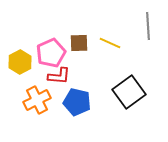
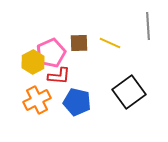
yellow hexagon: moved 13 px right
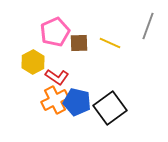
gray line: rotated 24 degrees clockwise
pink pentagon: moved 4 px right, 21 px up
red L-shape: moved 2 px left, 1 px down; rotated 30 degrees clockwise
black square: moved 19 px left, 16 px down
orange cross: moved 18 px right
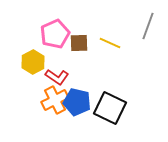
pink pentagon: moved 2 px down
black square: rotated 28 degrees counterclockwise
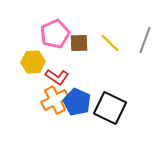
gray line: moved 3 px left, 14 px down
yellow line: rotated 20 degrees clockwise
yellow hexagon: rotated 25 degrees clockwise
blue pentagon: rotated 12 degrees clockwise
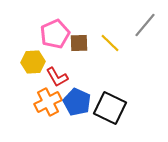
gray line: moved 15 px up; rotated 20 degrees clockwise
red L-shape: rotated 25 degrees clockwise
orange cross: moved 7 px left, 2 px down
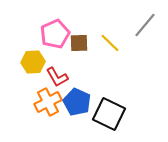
black square: moved 1 px left, 6 px down
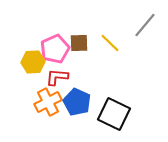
pink pentagon: moved 15 px down
red L-shape: rotated 125 degrees clockwise
black square: moved 5 px right
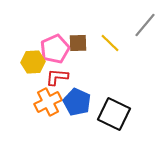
brown square: moved 1 px left
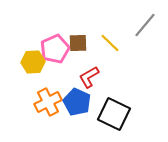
red L-shape: moved 32 px right; rotated 35 degrees counterclockwise
